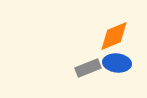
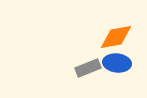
orange diamond: moved 2 px right, 1 px down; rotated 12 degrees clockwise
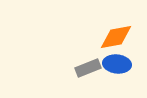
blue ellipse: moved 1 px down
